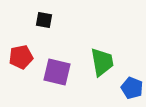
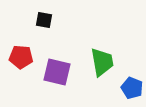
red pentagon: rotated 15 degrees clockwise
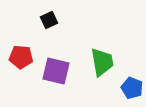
black square: moved 5 px right; rotated 36 degrees counterclockwise
purple square: moved 1 px left, 1 px up
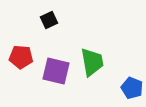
green trapezoid: moved 10 px left
